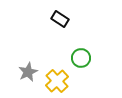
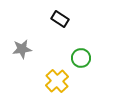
gray star: moved 6 px left, 23 px up; rotated 18 degrees clockwise
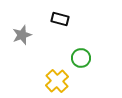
black rectangle: rotated 18 degrees counterclockwise
gray star: moved 14 px up; rotated 12 degrees counterclockwise
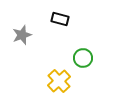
green circle: moved 2 px right
yellow cross: moved 2 px right
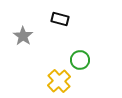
gray star: moved 1 px right, 1 px down; rotated 18 degrees counterclockwise
green circle: moved 3 px left, 2 px down
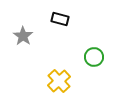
green circle: moved 14 px right, 3 px up
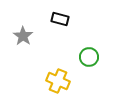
green circle: moved 5 px left
yellow cross: moved 1 px left; rotated 25 degrees counterclockwise
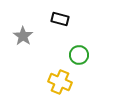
green circle: moved 10 px left, 2 px up
yellow cross: moved 2 px right, 1 px down
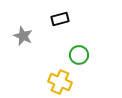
black rectangle: rotated 30 degrees counterclockwise
gray star: rotated 12 degrees counterclockwise
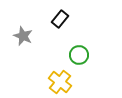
black rectangle: rotated 36 degrees counterclockwise
yellow cross: rotated 15 degrees clockwise
